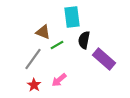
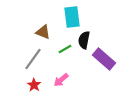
green line: moved 8 px right, 4 px down
pink arrow: moved 2 px right
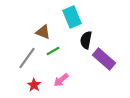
cyan rectangle: rotated 15 degrees counterclockwise
black semicircle: moved 2 px right
green line: moved 12 px left, 2 px down
gray line: moved 6 px left, 1 px up
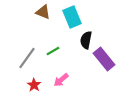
brown triangle: moved 20 px up
purple rectangle: rotated 10 degrees clockwise
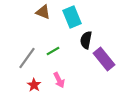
pink arrow: moved 2 px left; rotated 77 degrees counterclockwise
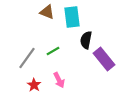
brown triangle: moved 4 px right
cyan rectangle: rotated 15 degrees clockwise
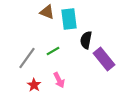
cyan rectangle: moved 3 px left, 2 px down
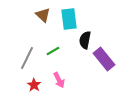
brown triangle: moved 4 px left, 3 px down; rotated 21 degrees clockwise
black semicircle: moved 1 px left
gray line: rotated 10 degrees counterclockwise
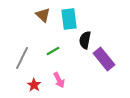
gray line: moved 5 px left
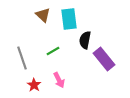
gray line: rotated 45 degrees counterclockwise
